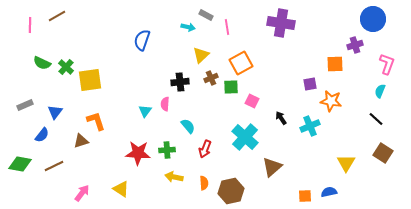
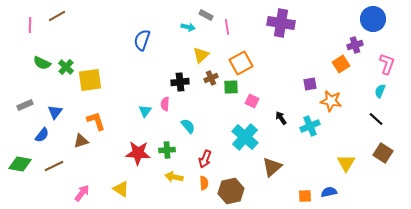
orange square at (335, 64): moved 6 px right; rotated 30 degrees counterclockwise
red arrow at (205, 149): moved 10 px down
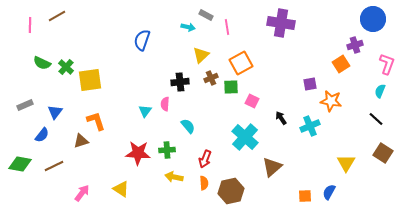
blue semicircle at (329, 192): rotated 49 degrees counterclockwise
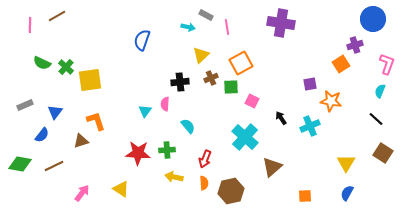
blue semicircle at (329, 192): moved 18 px right, 1 px down
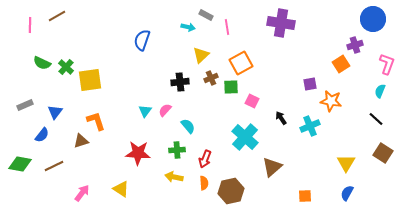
pink semicircle at (165, 104): moved 6 px down; rotated 40 degrees clockwise
green cross at (167, 150): moved 10 px right
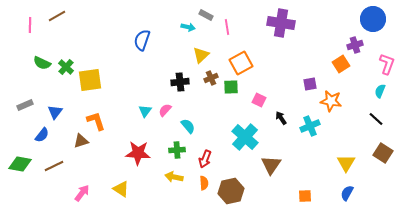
pink square at (252, 101): moved 7 px right, 1 px up
brown triangle at (272, 167): moved 1 px left, 2 px up; rotated 15 degrees counterclockwise
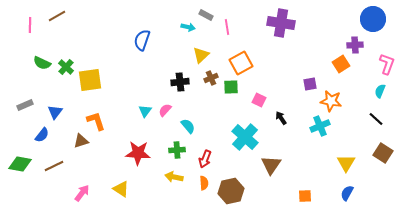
purple cross at (355, 45): rotated 14 degrees clockwise
cyan cross at (310, 126): moved 10 px right
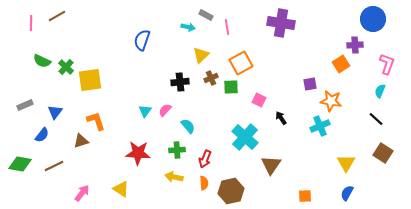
pink line at (30, 25): moved 1 px right, 2 px up
green semicircle at (42, 63): moved 2 px up
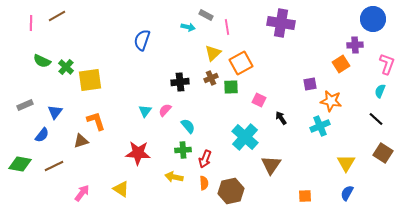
yellow triangle at (201, 55): moved 12 px right, 2 px up
green cross at (177, 150): moved 6 px right
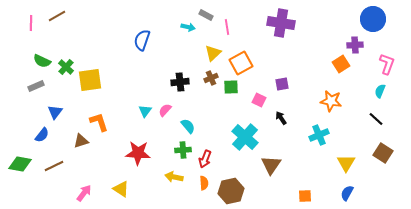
purple square at (310, 84): moved 28 px left
gray rectangle at (25, 105): moved 11 px right, 19 px up
orange L-shape at (96, 121): moved 3 px right, 1 px down
cyan cross at (320, 126): moved 1 px left, 9 px down
pink arrow at (82, 193): moved 2 px right
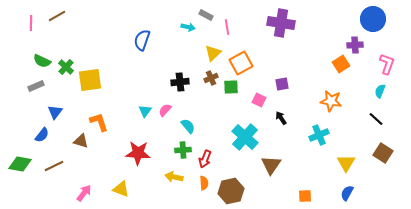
brown triangle at (81, 141): rotated 35 degrees clockwise
yellow triangle at (121, 189): rotated 12 degrees counterclockwise
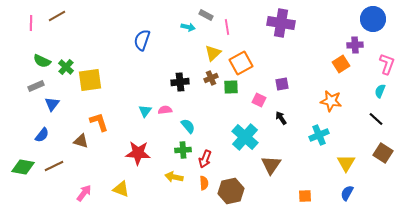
pink semicircle at (165, 110): rotated 40 degrees clockwise
blue triangle at (55, 112): moved 3 px left, 8 px up
green diamond at (20, 164): moved 3 px right, 3 px down
